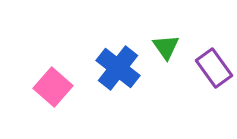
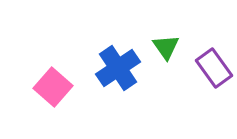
blue cross: rotated 18 degrees clockwise
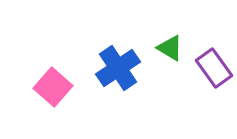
green triangle: moved 4 px right, 1 px down; rotated 24 degrees counterclockwise
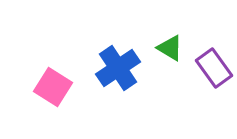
pink square: rotated 9 degrees counterclockwise
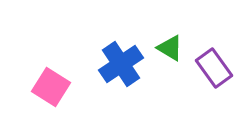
blue cross: moved 3 px right, 4 px up
pink square: moved 2 px left
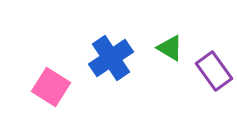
blue cross: moved 10 px left, 6 px up
purple rectangle: moved 3 px down
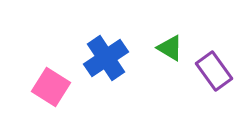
blue cross: moved 5 px left
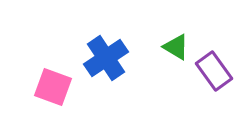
green triangle: moved 6 px right, 1 px up
pink square: moved 2 px right; rotated 12 degrees counterclockwise
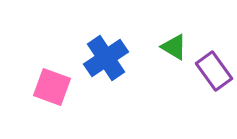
green triangle: moved 2 px left
pink square: moved 1 px left
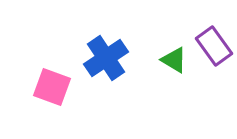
green triangle: moved 13 px down
purple rectangle: moved 25 px up
